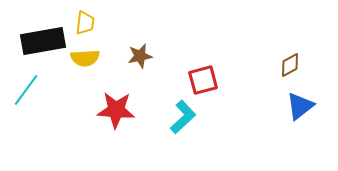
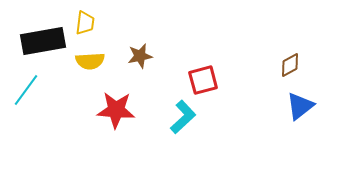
yellow semicircle: moved 5 px right, 3 px down
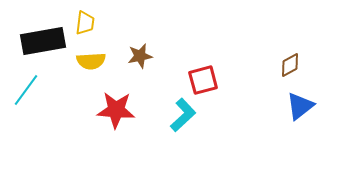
yellow semicircle: moved 1 px right
cyan L-shape: moved 2 px up
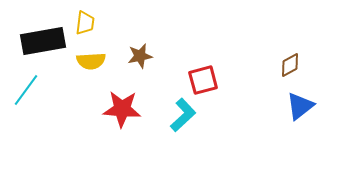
red star: moved 6 px right, 1 px up
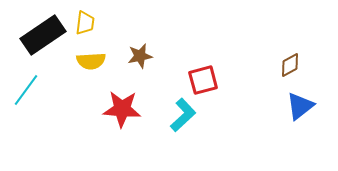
black rectangle: moved 6 px up; rotated 24 degrees counterclockwise
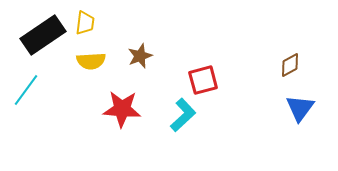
brown star: rotated 10 degrees counterclockwise
blue triangle: moved 2 px down; rotated 16 degrees counterclockwise
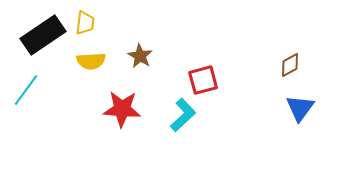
brown star: rotated 20 degrees counterclockwise
